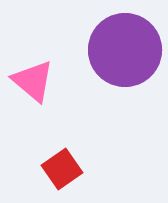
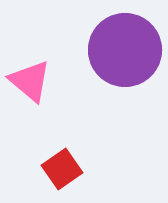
pink triangle: moved 3 px left
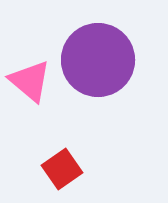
purple circle: moved 27 px left, 10 px down
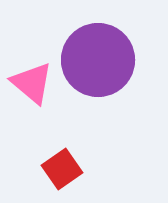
pink triangle: moved 2 px right, 2 px down
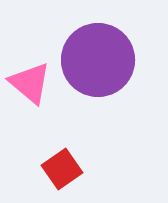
pink triangle: moved 2 px left
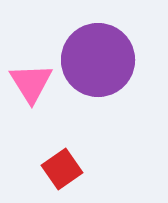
pink triangle: moved 1 px right; rotated 18 degrees clockwise
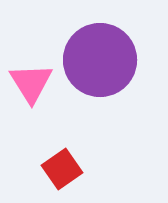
purple circle: moved 2 px right
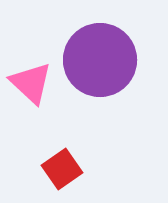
pink triangle: rotated 15 degrees counterclockwise
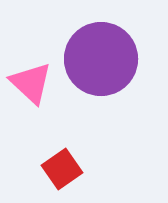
purple circle: moved 1 px right, 1 px up
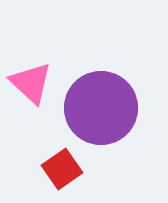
purple circle: moved 49 px down
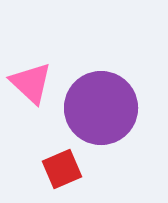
red square: rotated 12 degrees clockwise
